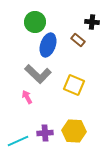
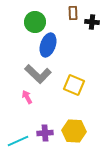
brown rectangle: moved 5 px left, 27 px up; rotated 48 degrees clockwise
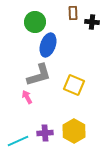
gray L-shape: moved 1 px right, 1 px down; rotated 60 degrees counterclockwise
yellow hexagon: rotated 25 degrees clockwise
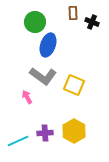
black cross: rotated 16 degrees clockwise
gray L-shape: moved 4 px right, 1 px down; rotated 52 degrees clockwise
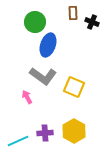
yellow square: moved 2 px down
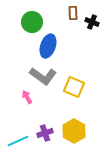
green circle: moved 3 px left
blue ellipse: moved 1 px down
purple cross: rotated 14 degrees counterclockwise
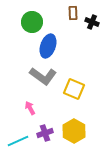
yellow square: moved 2 px down
pink arrow: moved 3 px right, 11 px down
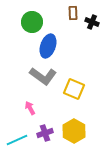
cyan line: moved 1 px left, 1 px up
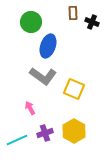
green circle: moved 1 px left
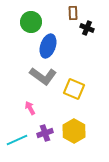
black cross: moved 5 px left, 6 px down
